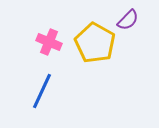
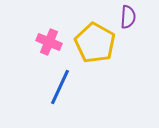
purple semicircle: moved 3 px up; rotated 40 degrees counterclockwise
blue line: moved 18 px right, 4 px up
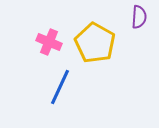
purple semicircle: moved 11 px right
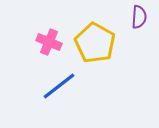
blue line: moved 1 px left, 1 px up; rotated 27 degrees clockwise
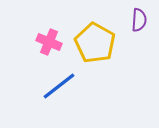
purple semicircle: moved 3 px down
